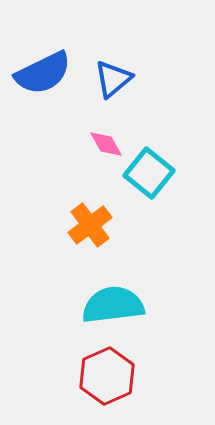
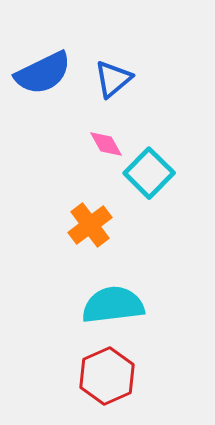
cyan square: rotated 6 degrees clockwise
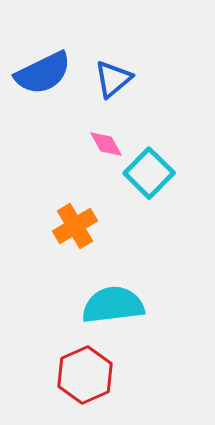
orange cross: moved 15 px left, 1 px down; rotated 6 degrees clockwise
red hexagon: moved 22 px left, 1 px up
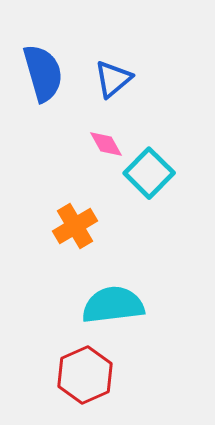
blue semicircle: rotated 80 degrees counterclockwise
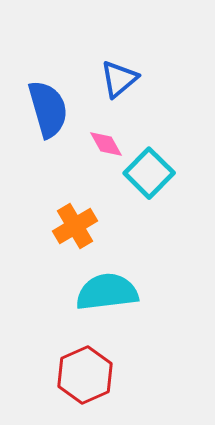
blue semicircle: moved 5 px right, 36 px down
blue triangle: moved 6 px right
cyan semicircle: moved 6 px left, 13 px up
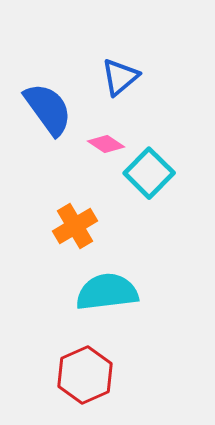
blue triangle: moved 1 px right, 2 px up
blue semicircle: rotated 20 degrees counterclockwise
pink diamond: rotated 27 degrees counterclockwise
